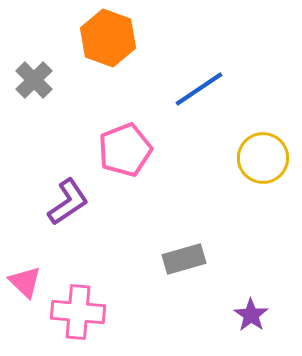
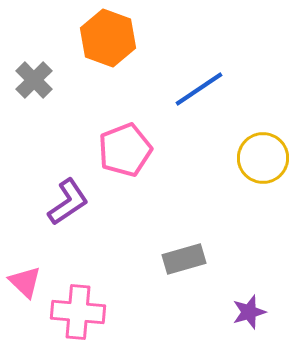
purple star: moved 2 px left, 3 px up; rotated 20 degrees clockwise
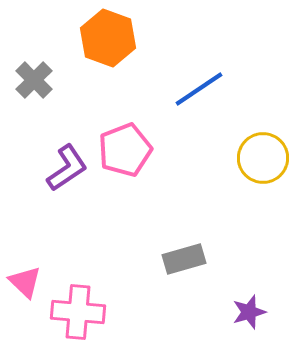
purple L-shape: moved 1 px left, 34 px up
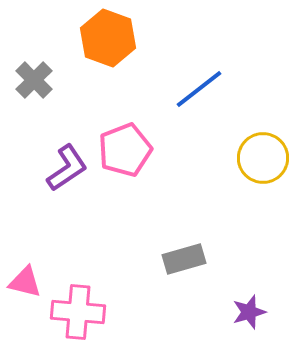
blue line: rotated 4 degrees counterclockwise
pink triangle: rotated 30 degrees counterclockwise
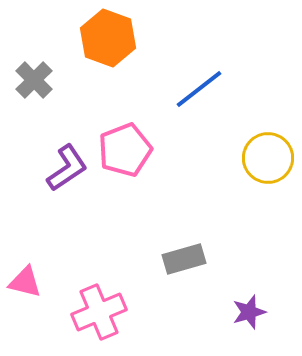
yellow circle: moved 5 px right
pink cross: moved 21 px right; rotated 28 degrees counterclockwise
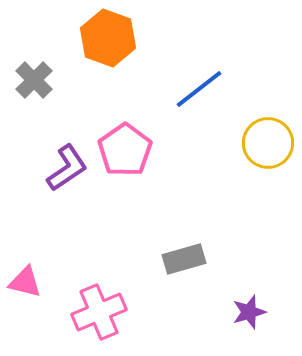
pink pentagon: rotated 14 degrees counterclockwise
yellow circle: moved 15 px up
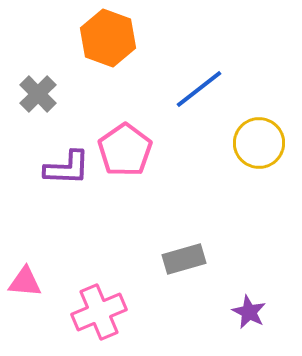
gray cross: moved 4 px right, 14 px down
yellow circle: moved 9 px left
purple L-shape: rotated 36 degrees clockwise
pink triangle: rotated 9 degrees counterclockwise
purple star: rotated 28 degrees counterclockwise
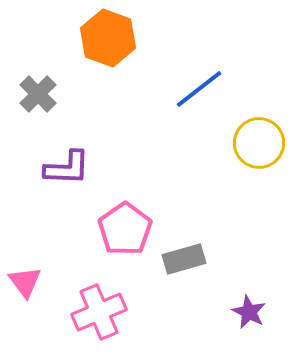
pink pentagon: moved 79 px down
pink triangle: rotated 48 degrees clockwise
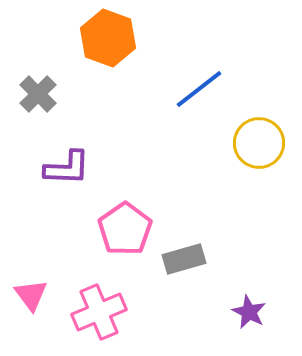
pink triangle: moved 6 px right, 13 px down
